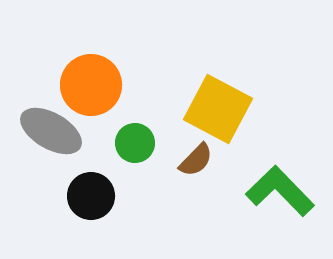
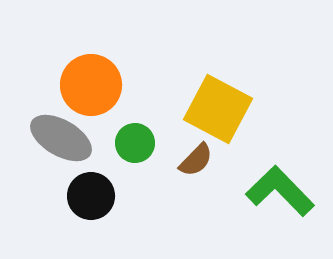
gray ellipse: moved 10 px right, 7 px down
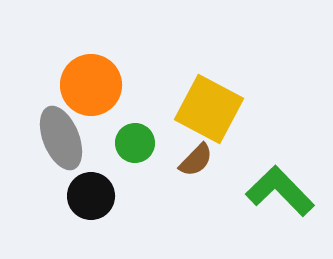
yellow square: moved 9 px left
gray ellipse: rotated 38 degrees clockwise
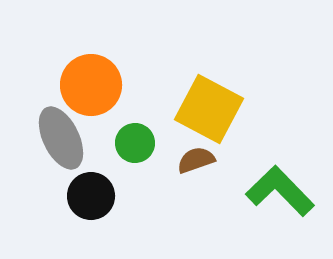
gray ellipse: rotated 4 degrees counterclockwise
brown semicircle: rotated 153 degrees counterclockwise
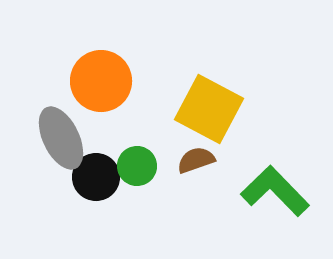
orange circle: moved 10 px right, 4 px up
green circle: moved 2 px right, 23 px down
green L-shape: moved 5 px left
black circle: moved 5 px right, 19 px up
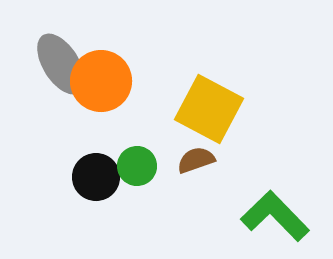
gray ellipse: moved 74 px up; rotated 6 degrees counterclockwise
green L-shape: moved 25 px down
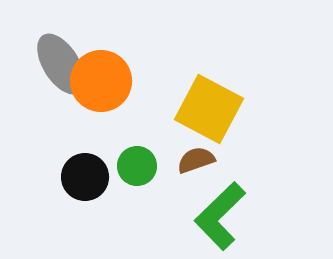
black circle: moved 11 px left
green L-shape: moved 55 px left; rotated 90 degrees counterclockwise
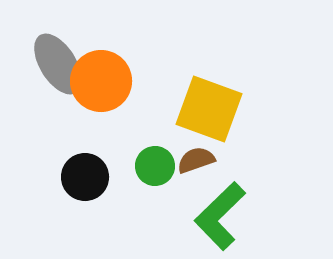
gray ellipse: moved 3 px left
yellow square: rotated 8 degrees counterclockwise
green circle: moved 18 px right
